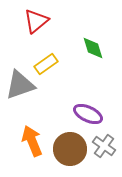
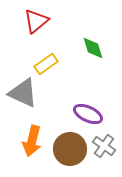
gray triangle: moved 3 px right, 8 px down; rotated 44 degrees clockwise
orange arrow: rotated 144 degrees counterclockwise
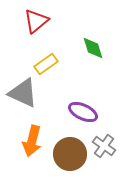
purple ellipse: moved 5 px left, 2 px up
brown circle: moved 5 px down
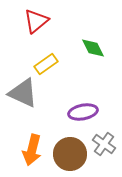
green diamond: rotated 10 degrees counterclockwise
purple ellipse: rotated 36 degrees counterclockwise
orange arrow: moved 9 px down
gray cross: moved 2 px up
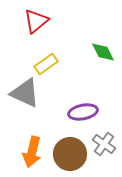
green diamond: moved 10 px right, 4 px down
gray triangle: moved 2 px right
orange arrow: moved 2 px down
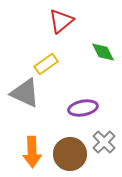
red triangle: moved 25 px right
purple ellipse: moved 4 px up
gray cross: moved 2 px up; rotated 10 degrees clockwise
orange arrow: rotated 16 degrees counterclockwise
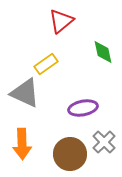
green diamond: rotated 15 degrees clockwise
orange arrow: moved 10 px left, 8 px up
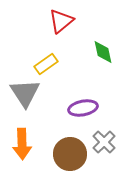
gray triangle: rotated 32 degrees clockwise
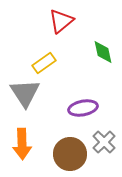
yellow rectangle: moved 2 px left, 1 px up
